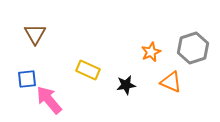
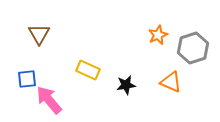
brown triangle: moved 4 px right
orange star: moved 7 px right, 17 px up
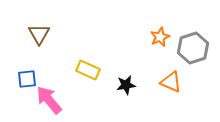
orange star: moved 2 px right, 2 px down
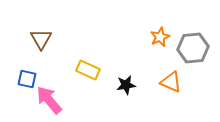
brown triangle: moved 2 px right, 5 px down
gray hexagon: rotated 12 degrees clockwise
blue square: rotated 18 degrees clockwise
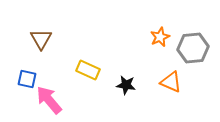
black star: rotated 18 degrees clockwise
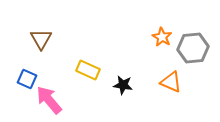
orange star: moved 2 px right; rotated 18 degrees counterclockwise
blue square: rotated 12 degrees clockwise
black star: moved 3 px left
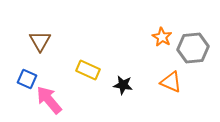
brown triangle: moved 1 px left, 2 px down
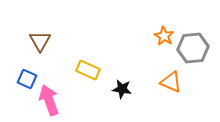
orange star: moved 2 px right, 1 px up
black star: moved 1 px left, 4 px down
pink arrow: rotated 20 degrees clockwise
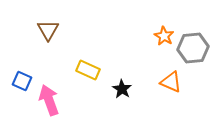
brown triangle: moved 8 px right, 11 px up
blue square: moved 5 px left, 2 px down
black star: rotated 24 degrees clockwise
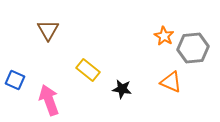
yellow rectangle: rotated 15 degrees clockwise
blue square: moved 7 px left, 1 px up
black star: rotated 24 degrees counterclockwise
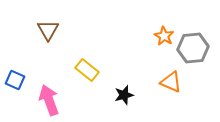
yellow rectangle: moved 1 px left
black star: moved 2 px right, 6 px down; rotated 24 degrees counterclockwise
